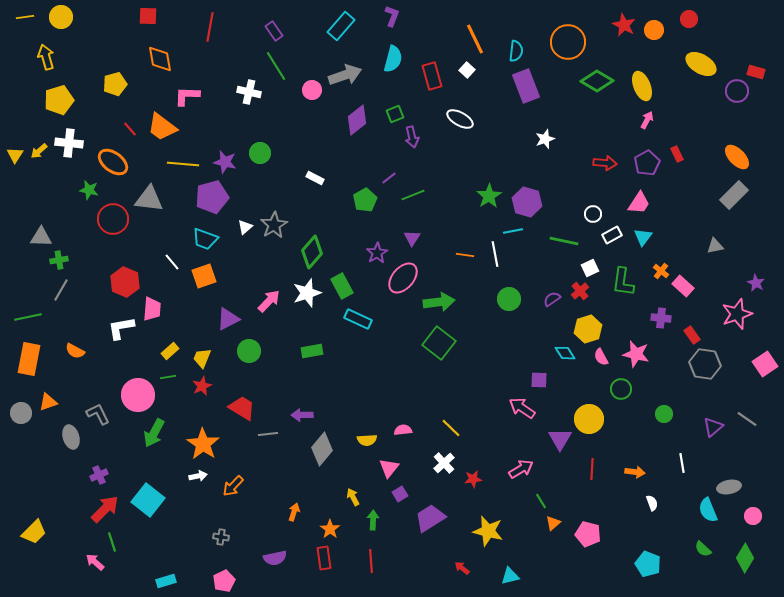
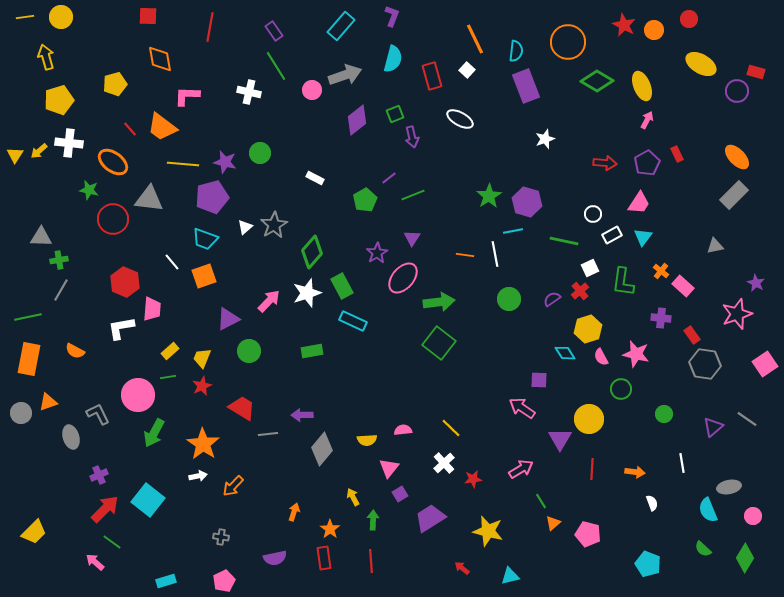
cyan rectangle at (358, 319): moved 5 px left, 2 px down
green line at (112, 542): rotated 36 degrees counterclockwise
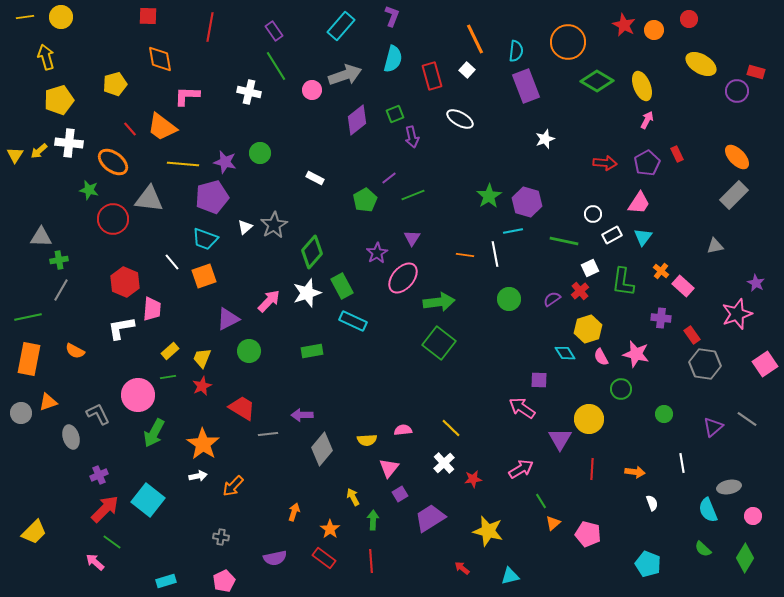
red rectangle at (324, 558): rotated 45 degrees counterclockwise
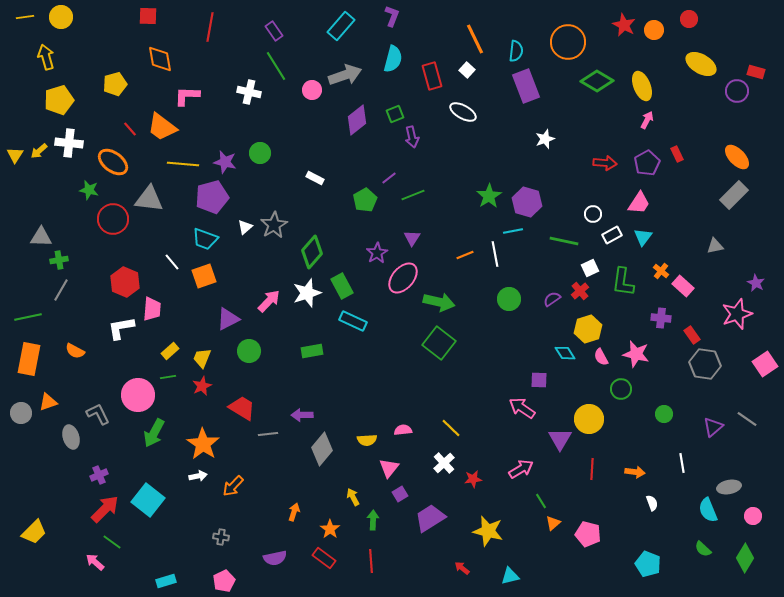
white ellipse at (460, 119): moved 3 px right, 7 px up
orange line at (465, 255): rotated 30 degrees counterclockwise
green arrow at (439, 302): rotated 20 degrees clockwise
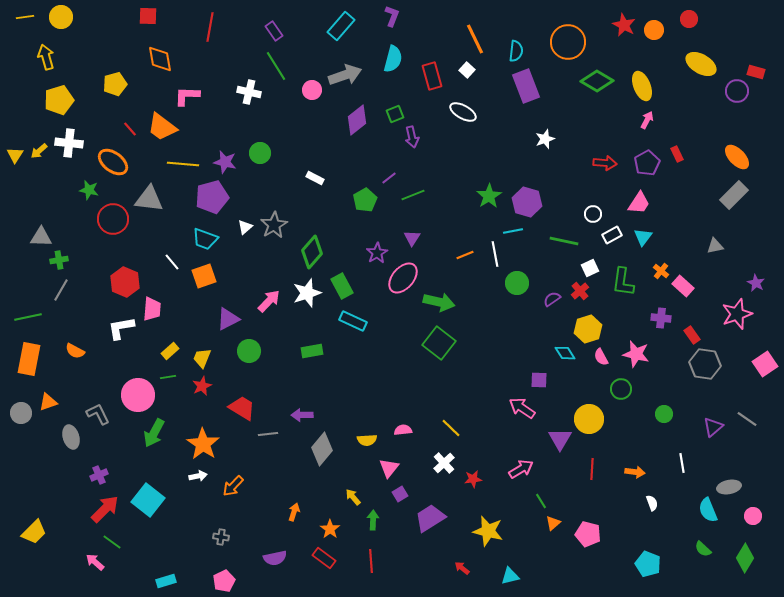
green circle at (509, 299): moved 8 px right, 16 px up
yellow arrow at (353, 497): rotated 12 degrees counterclockwise
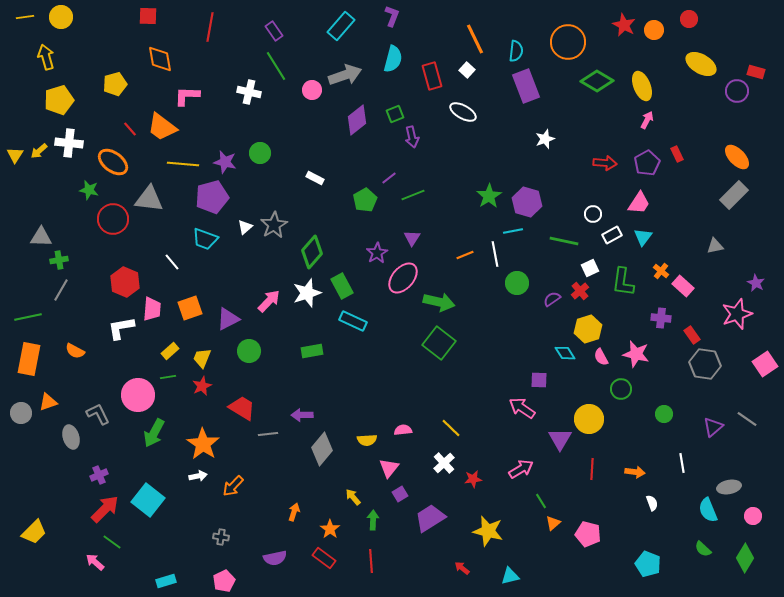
orange square at (204, 276): moved 14 px left, 32 px down
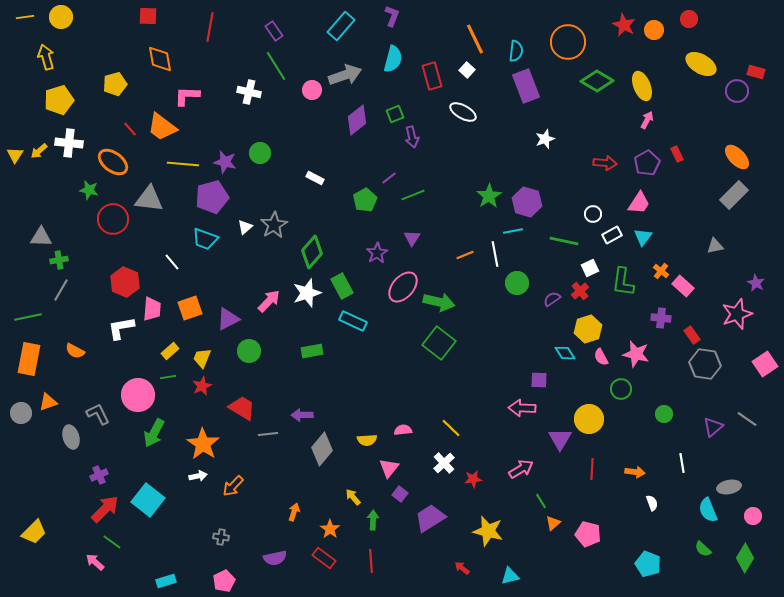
pink ellipse at (403, 278): moved 9 px down
pink arrow at (522, 408): rotated 32 degrees counterclockwise
purple square at (400, 494): rotated 21 degrees counterclockwise
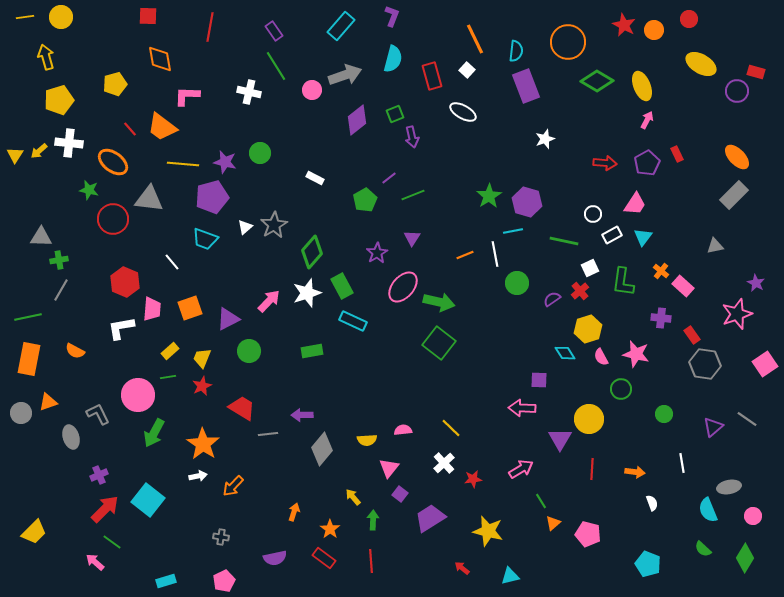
pink trapezoid at (639, 203): moved 4 px left, 1 px down
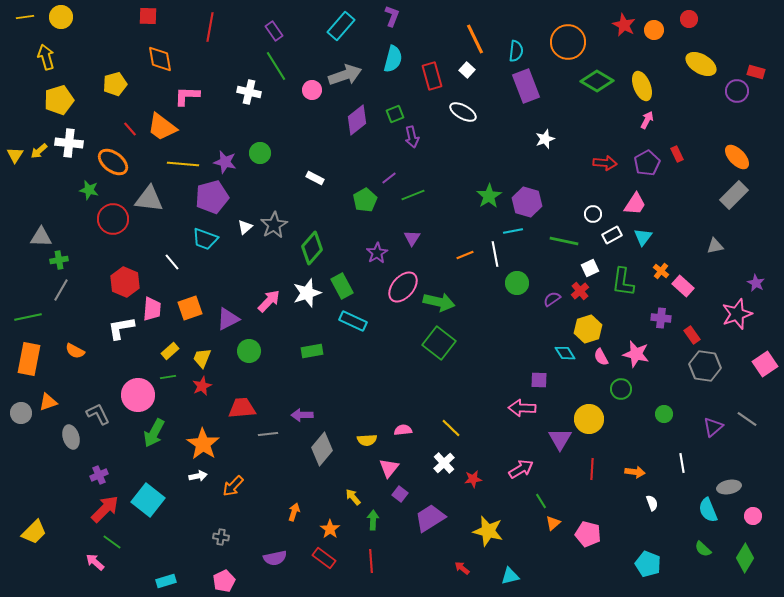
green diamond at (312, 252): moved 4 px up
gray hexagon at (705, 364): moved 2 px down
red trapezoid at (242, 408): rotated 36 degrees counterclockwise
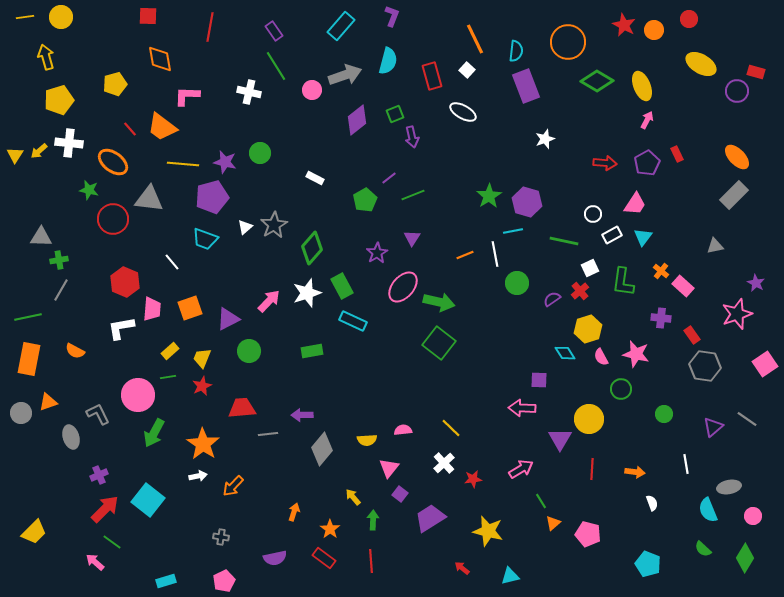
cyan semicircle at (393, 59): moved 5 px left, 2 px down
white line at (682, 463): moved 4 px right, 1 px down
